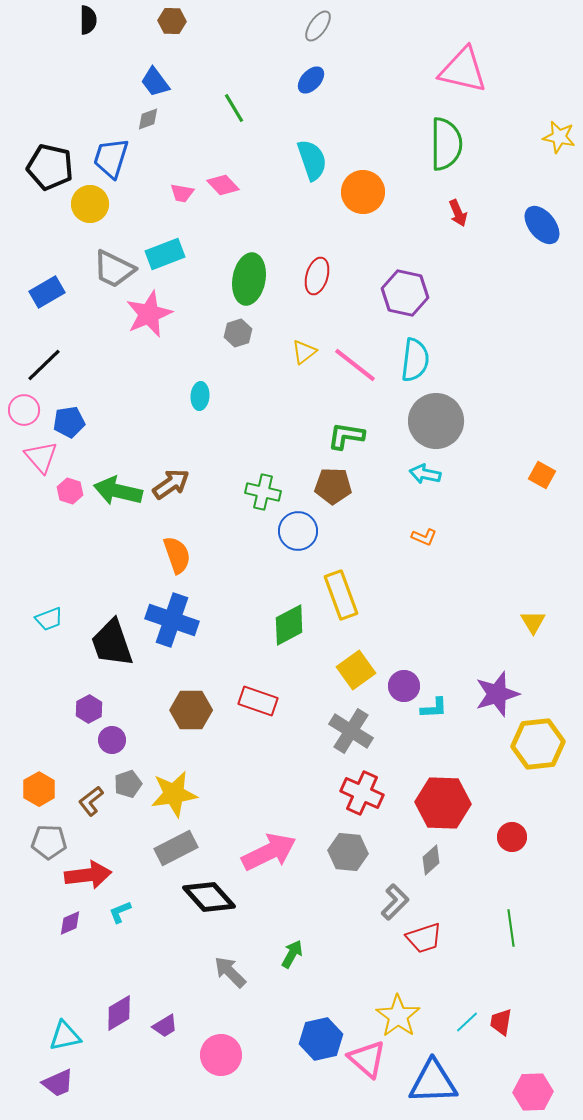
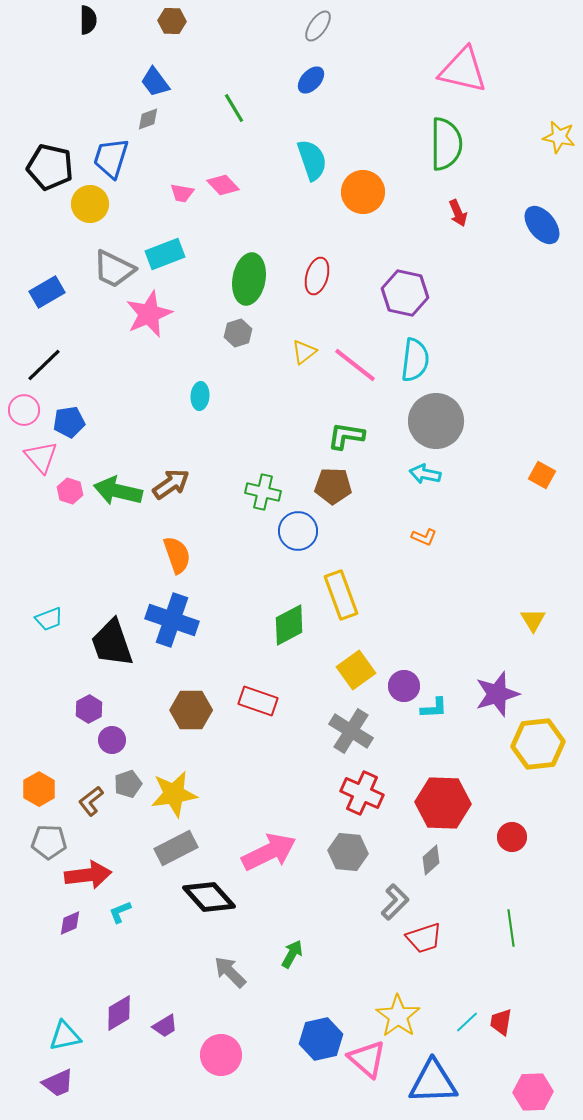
yellow triangle at (533, 622): moved 2 px up
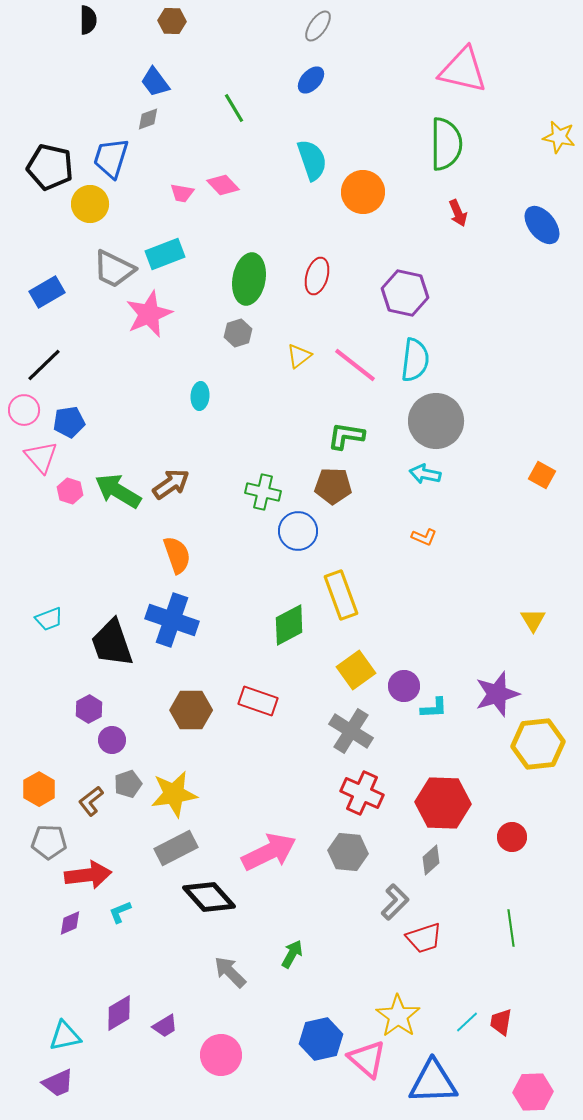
yellow triangle at (304, 352): moved 5 px left, 4 px down
green arrow at (118, 491): rotated 18 degrees clockwise
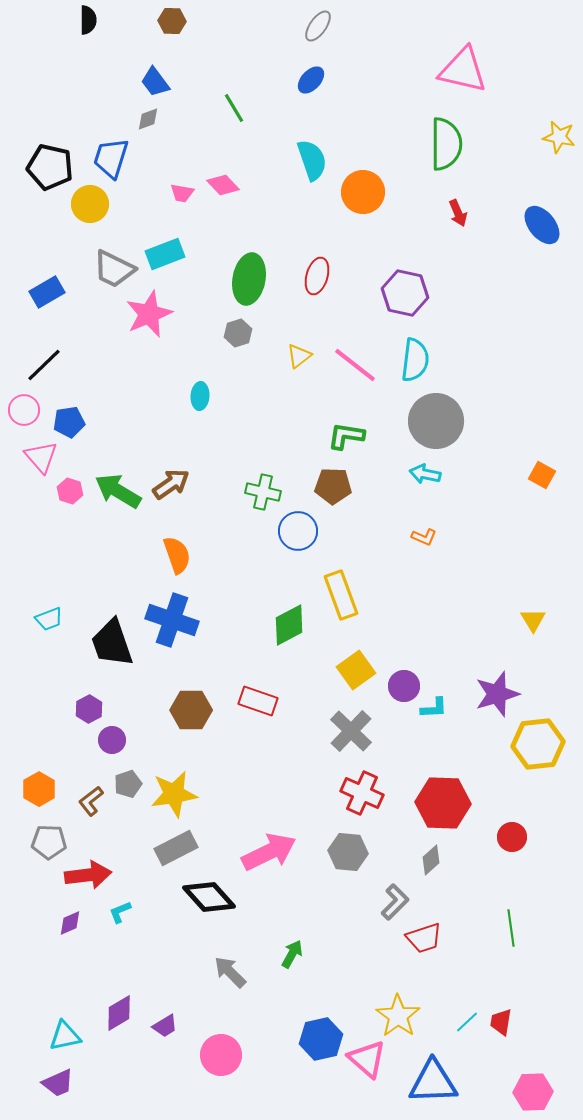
gray cross at (351, 731): rotated 12 degrees clockwise
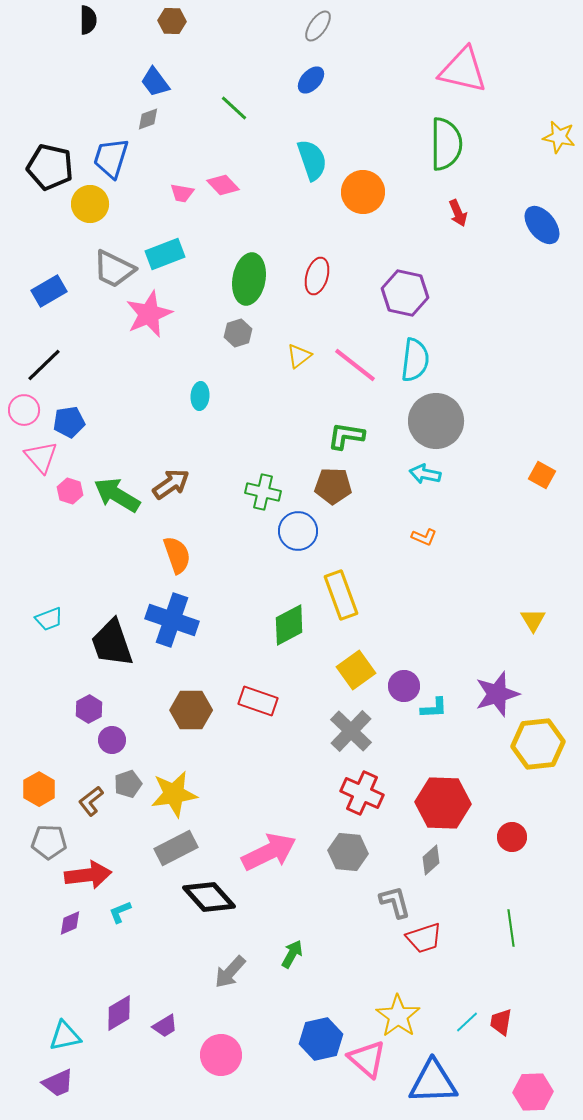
green line at (234, 108): rotated 16 degrees counterclockwise
blue rectangle at (47, 292): moved 2 px right, 1 px up
green arrow at (118, 491): moved 1 px left, 4 px down
gray L-shape at (395, 902): rotated 60 degrees counterclockwise
gray arrow at (230, 972): rotated 93 degrees counterclockwise
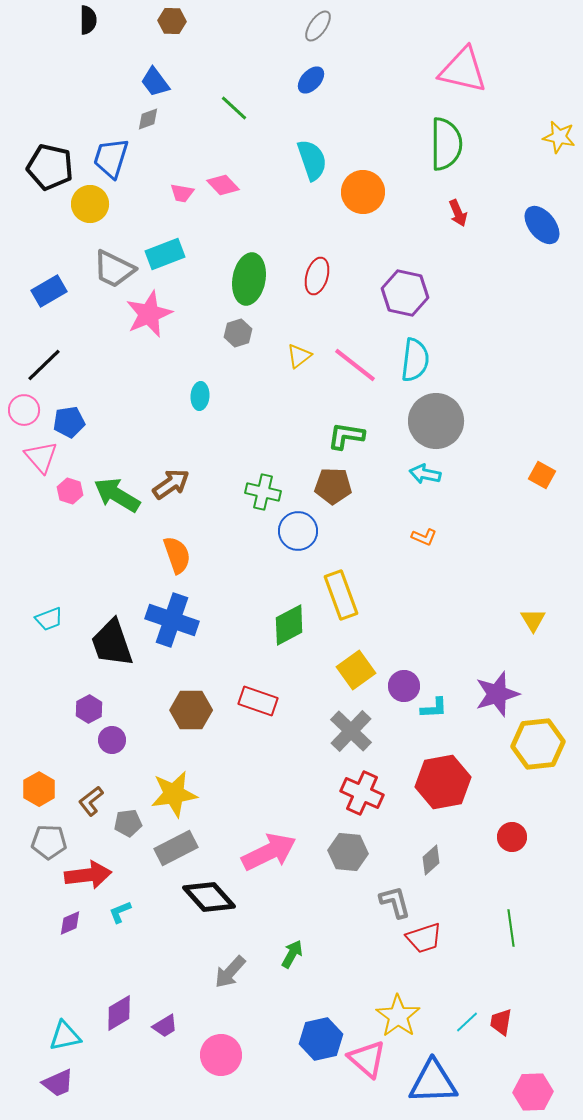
gray pentagon at (128, 784): moved 39 px down; rotated 12 degrees clockwise
red hexagon at (443, 803): moved 21 px up; rotated 12 degrees counterclockwise
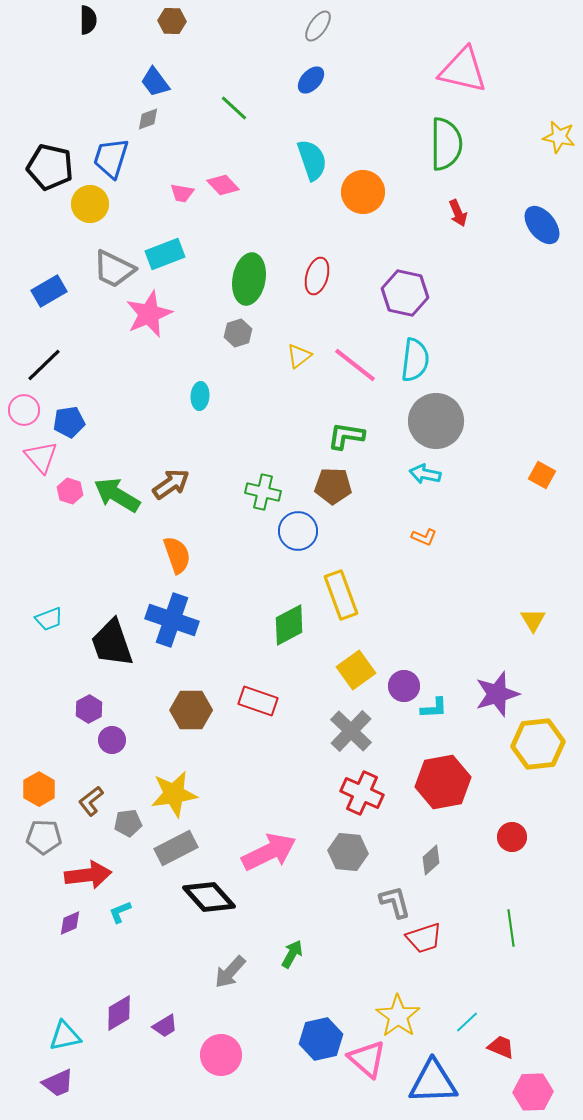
gray pentagon at (49, 842): moved 5 px left, 5 px up
red trapezoid at (501, 1022): moved 25 px down; rotated 104 degrees clockwise
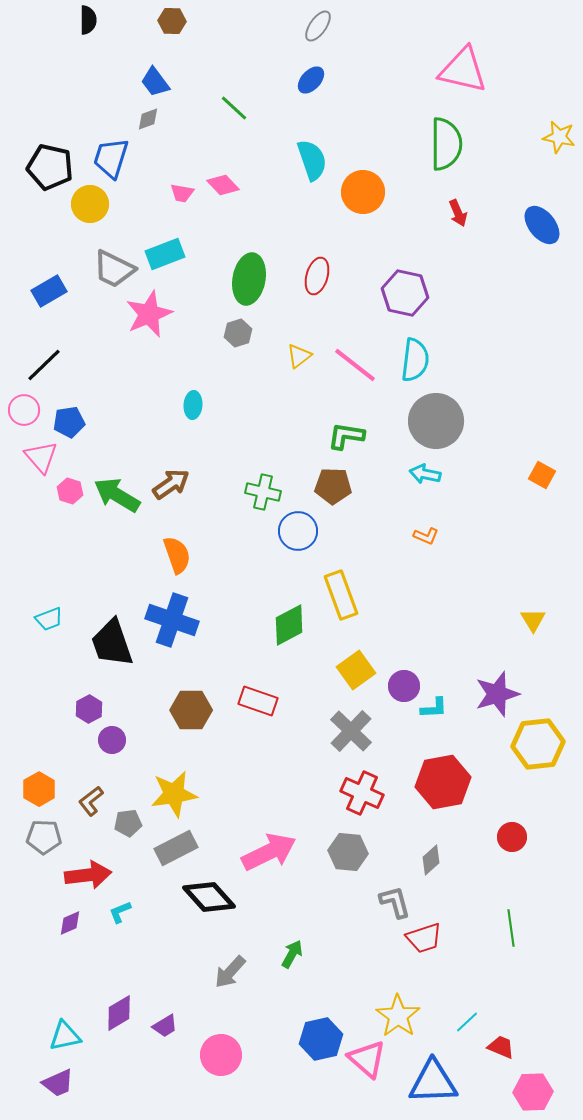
cyan ellipse at (200, 396): moved 7 px left, 9 px down
orange L-shape at (424, 537): moved 2 px right, 1 px up
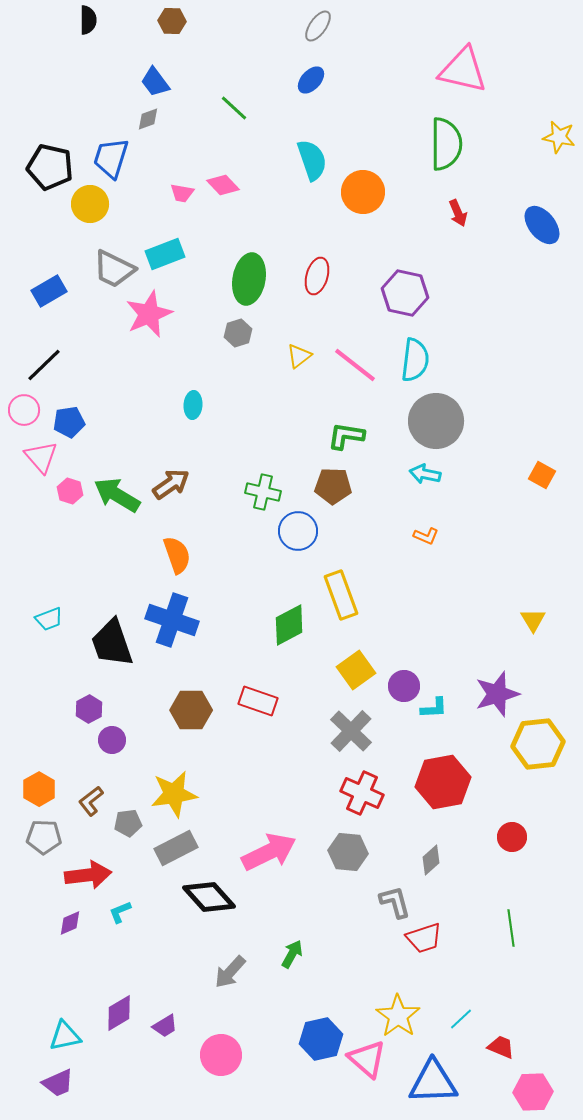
cyan line at (467, 1022): moved 6 px left, 3 px up
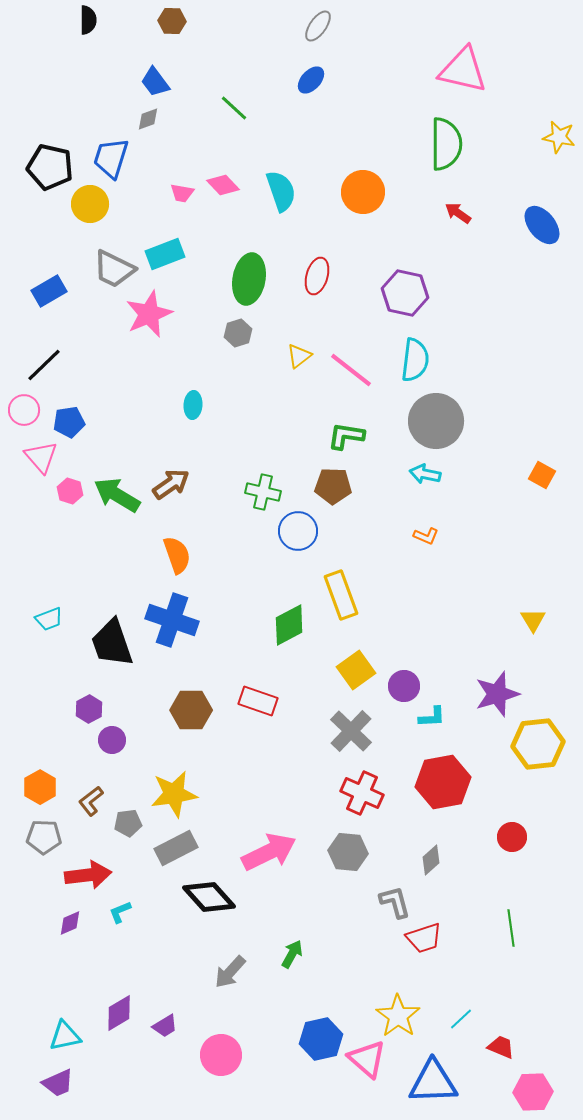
cyan semicircle at (312, 160): moved 31 px left, 31 px down
red arrow at (458, 213): rotated 148 degrees clockwise
pink line at (355, 365): moved 4 px left, 5 px down
cyan L-shape at (434, 708): moved 2 px left, 9 px down
orange hexagon at (39, 789): moved 1 px right, 2 px up
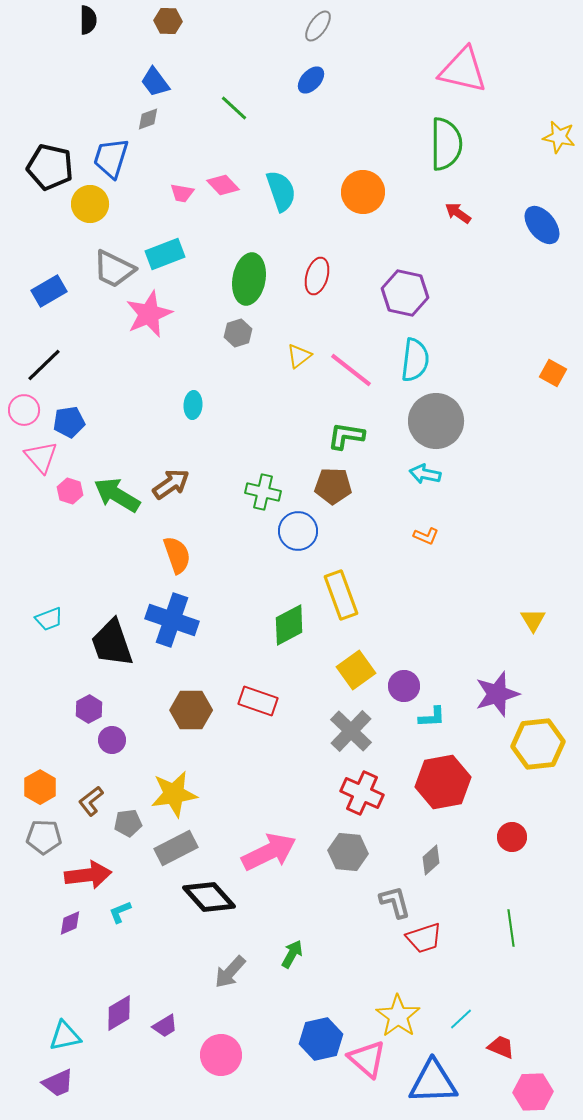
brown hexagon at (172, 21): moved 4 px left
orange square at (542, 475): moved 11 px right, 102 px up
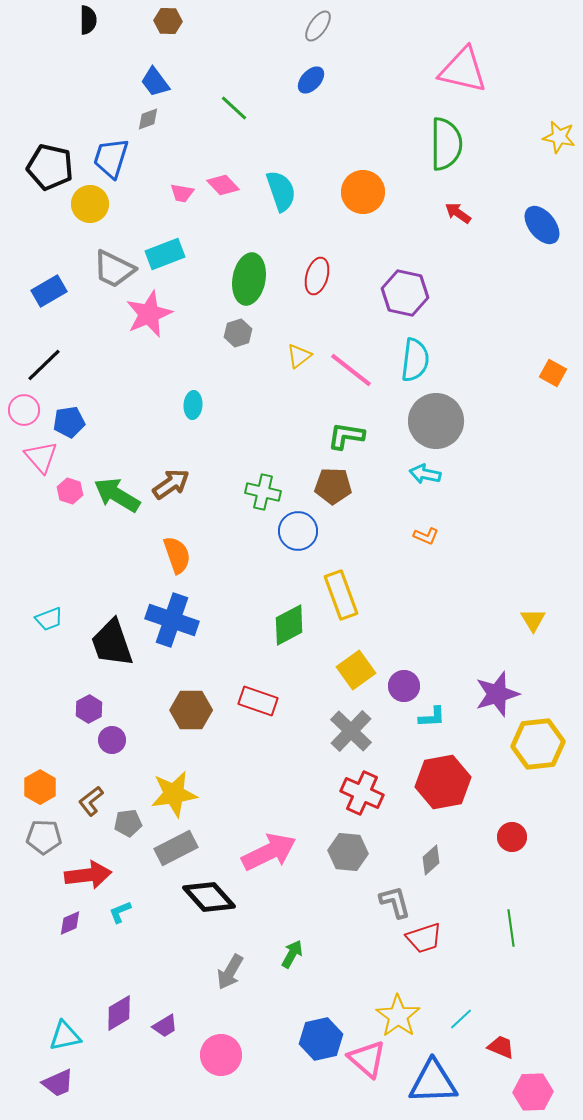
gray arrow at (230, 972): rotated 12 degrees counterclockwise
